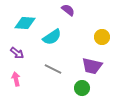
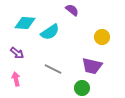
purple semicircle: moved 4 px right
cyan semicircle: moved 2 px left, 5 px up
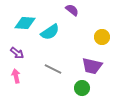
pink arrow: moved 3 px up
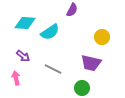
purple semicircle: rotated 80 degrees clockwise
purple arrow: moved 6 px right, 3 px down
purple trapezoid: moved 1 px left, 3 px up
pink arrow: moved 2 px down
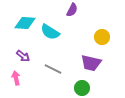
cyan semicircle: rotated 66 degrees clockwise
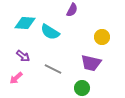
pink arrow: rotated 120 degrees counterclockwise
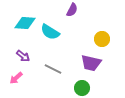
yellow circle: moved 2 px down
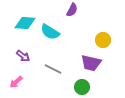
yellow circle: moved 1 px right, 1 px down
pink arrow: moved 4 px down
green circle: moved 1 px up
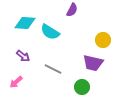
purple trapezoid: moved 2 px right
